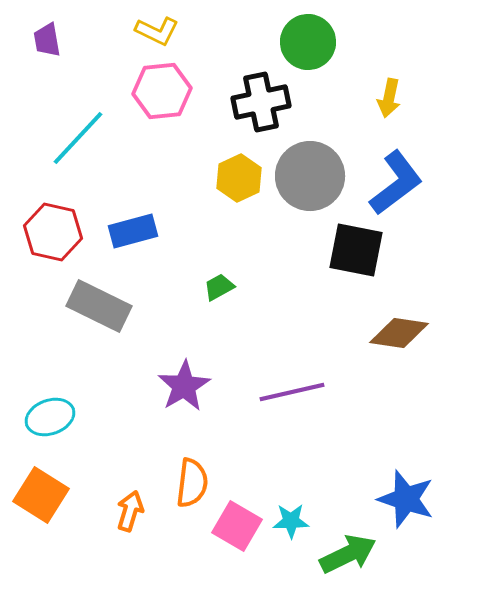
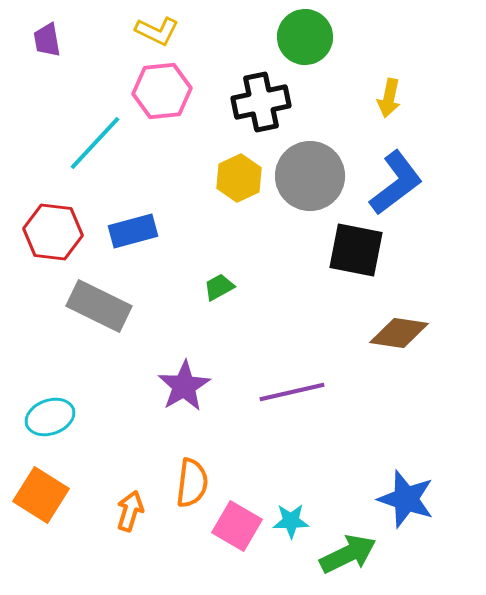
green circle: moved 3 px left, 5 px up
cyan line: moved 17 px right, 5 px down
red hexagon: rotated 6 degrees counterclockwise
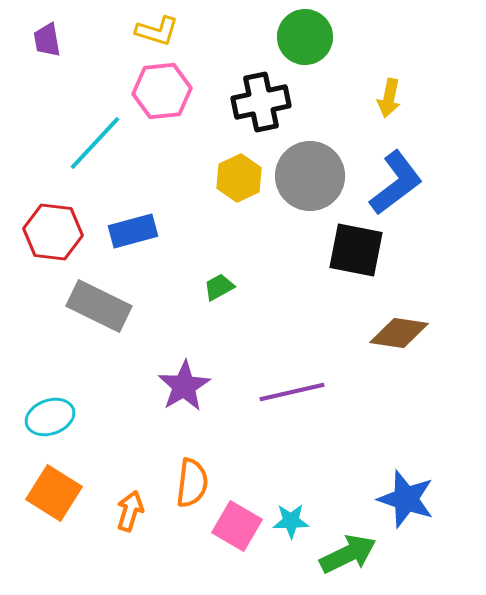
yellow L-shape: rotated 9 degrees counterclockwise
orange square: moved 13 px right, 2 px up
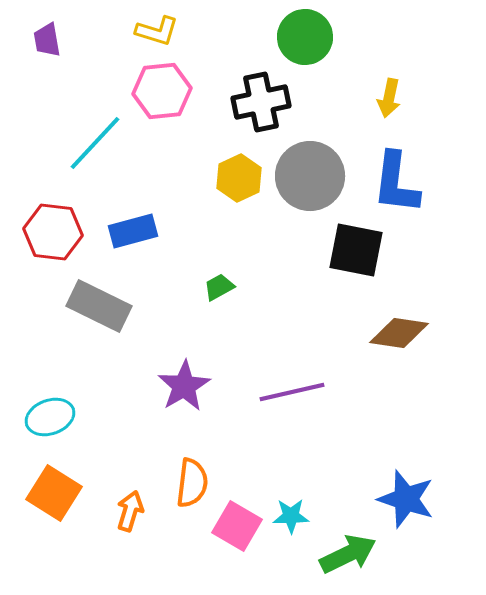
blue L-shape: rotated 134 degrees clockwise
cyan star: moved 5 px up
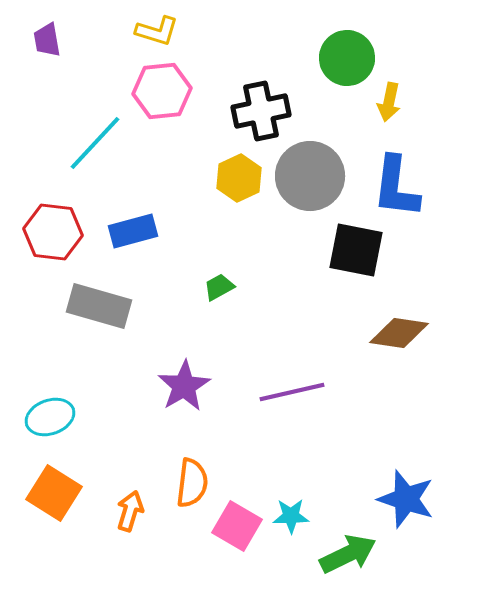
green circle: moved 42 px right, 21 px down
yellow arrow: moved 4 px down
black cross: moved 9 px down
blue L-shape: moved 4 px down
gray rectangle: rotated 10 degrees counterclockwise
